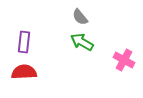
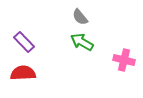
purple rectangle: rotated 50 degrees counterclockwise
pink cross: rotated 15 degrees counterclockwise
red semicircle: moved 1 px left, 1 px down
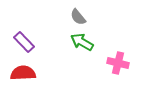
gray semicircle: moved 2 px left
pink cross: moved 6 px left, 3 px down
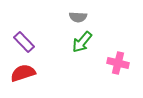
gray semicircle: rotated 48 degrees counterclockwise
green arrow: rotated 80 degrees counterclockwise
red semicircle: rotated 15 degrees counterclockwise
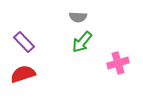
pink cross: rotated 30 degrees counterclockwise
red semicircle: moved 1 px down
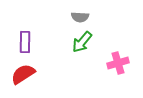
gray semicircle: moved 2 px right
purple rectangle: moved 1 px right; rotated 45 degrees clockwise
red semicircle: rotated 15 degrees counterclockwise
